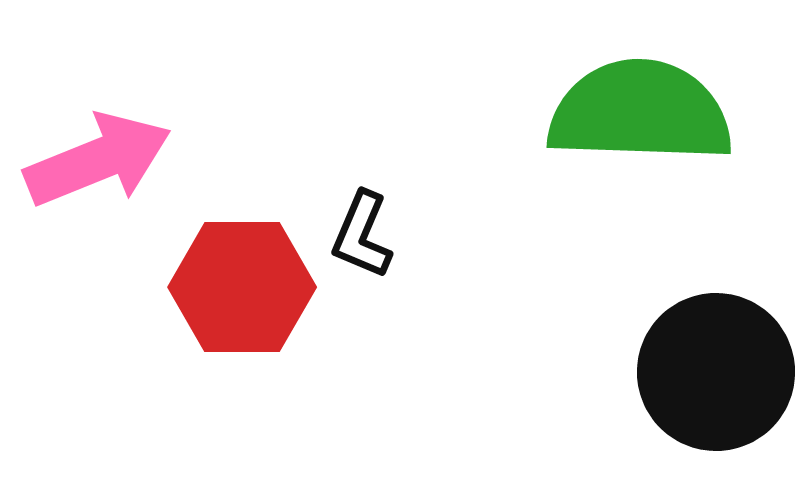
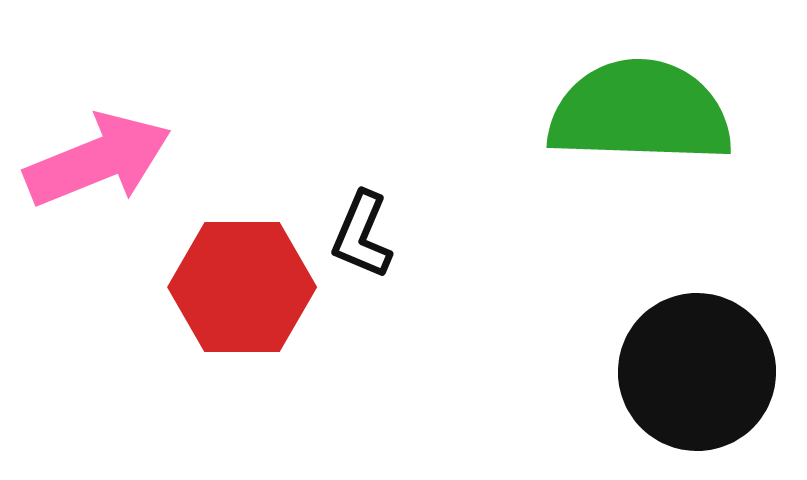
black circle: moved 19 px left
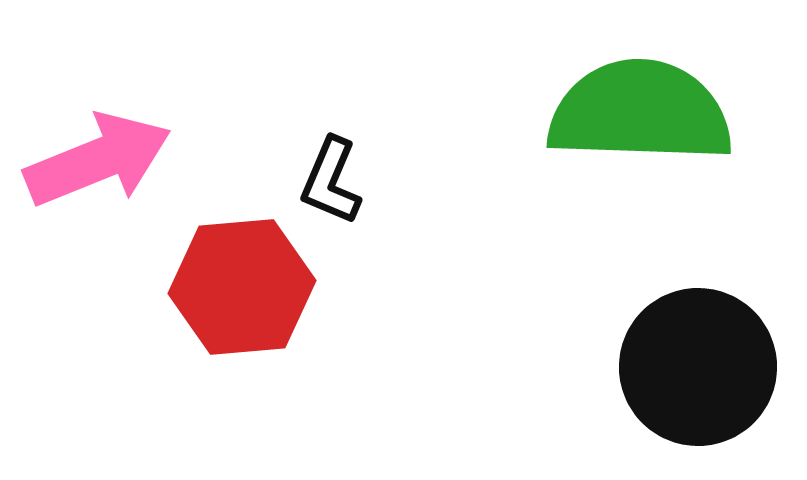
black L-shape: moved 31 px left, 54 px up
red hexagon: rotated 5 degrees counterclockwise
black circle: moved 1 px right, 5 px up
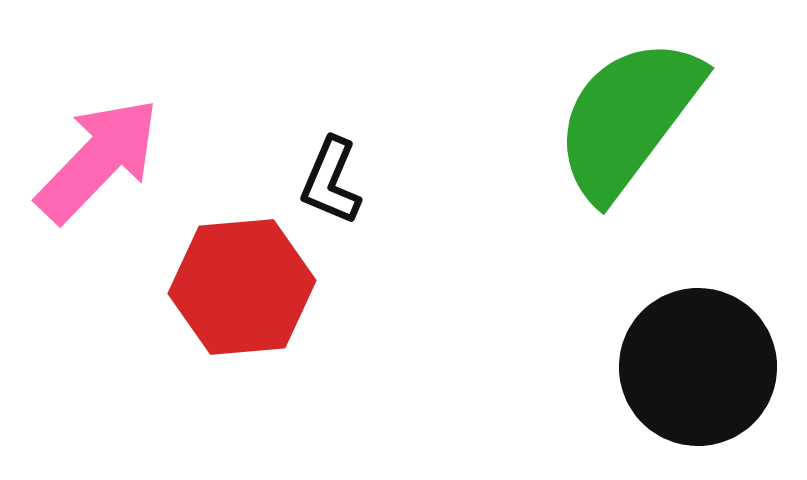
green semicircle: moved 12 px left, 6 px down; rotated 55 degrees counterclockwise
pink arrow: rotated 24 degrees counterclockwise
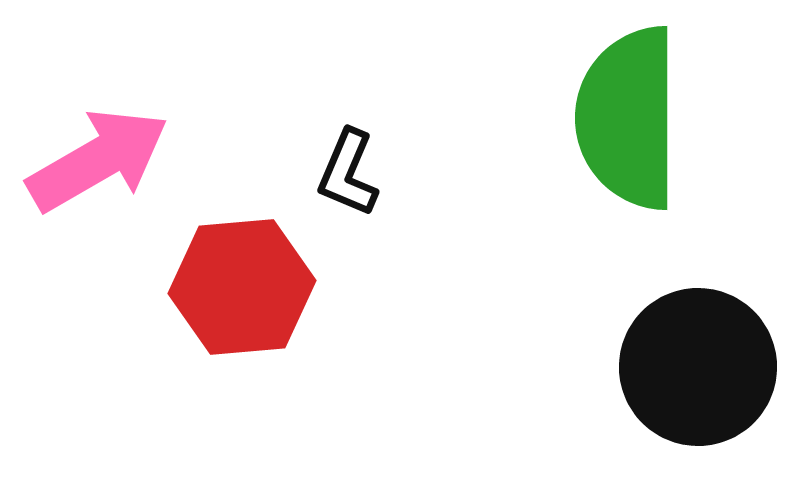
green semicircle: rotated 37 degrees counterclockwise
pink arrow: rotated 16 degrees clockwise
black L-shape: moved 17 px right, 8 px up
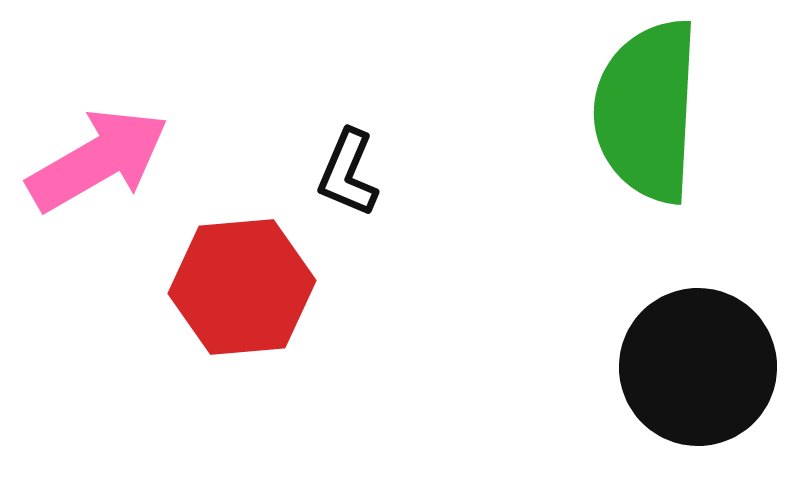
green semicircle: moved 19 px right, 7 px up; rotated 3 degrees clockwise
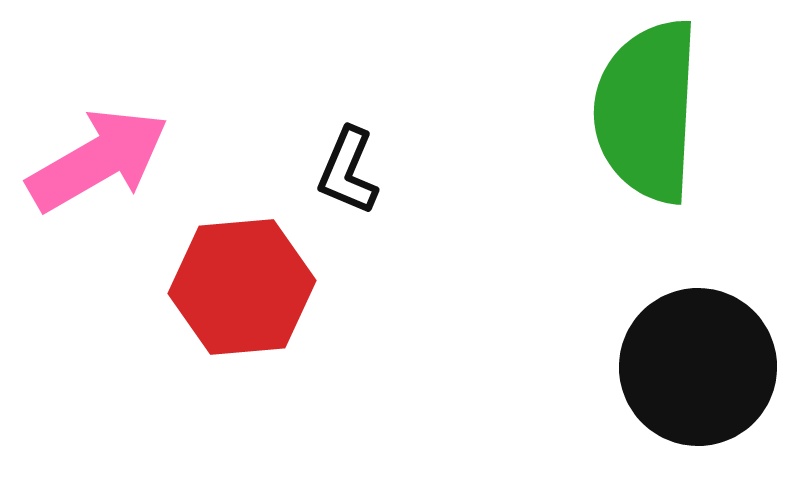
black L-shape: moved 2 px up
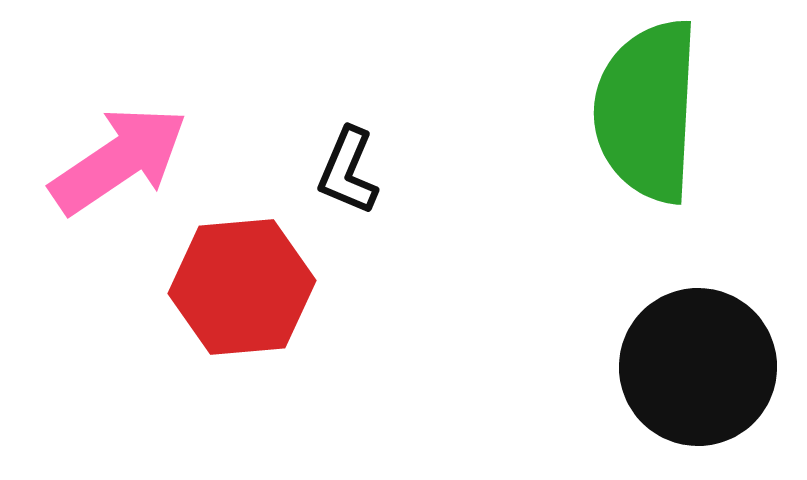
pink arrow: moved 21 px right; rotated 4 degrees counterclockwise
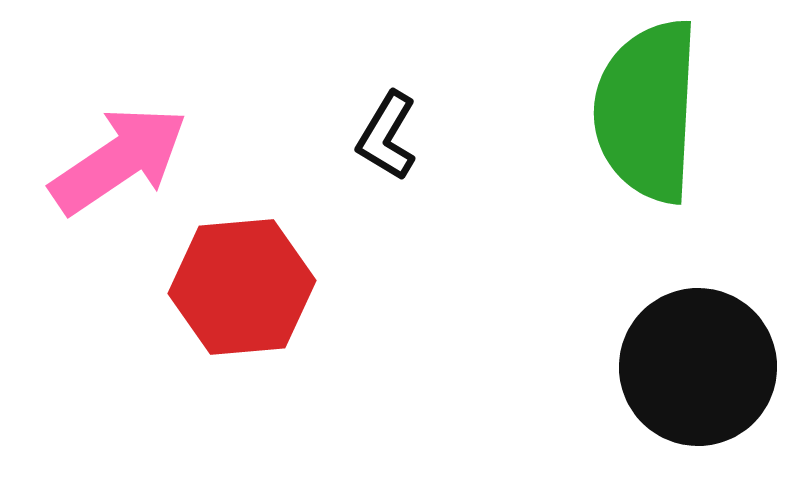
black L-shape: moved 39 px right, 35 px up; rotated 8 degrees clockwise
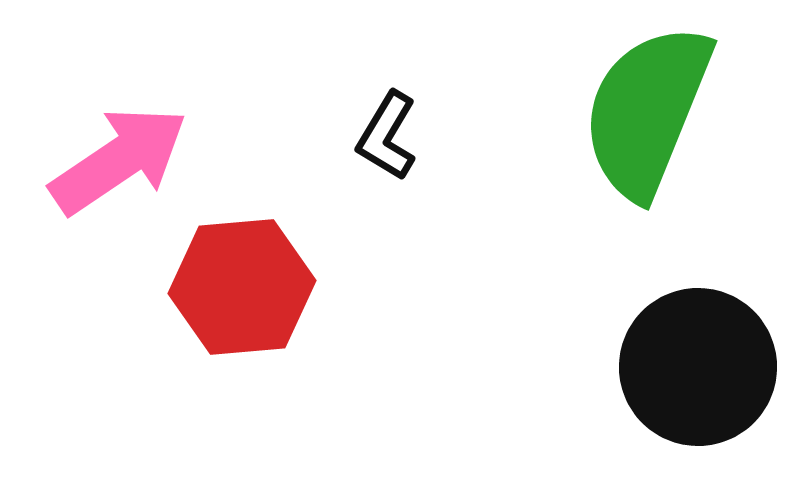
green semicircle: rotated 19 degrees clockwise
